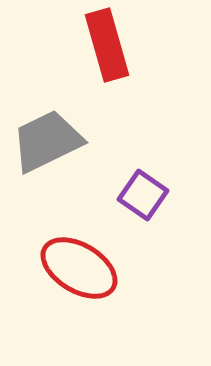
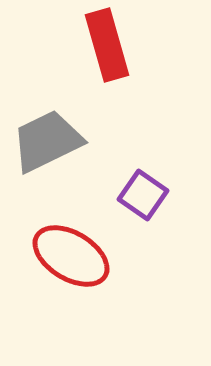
red ellipse: moved 8 px left, 12 px up
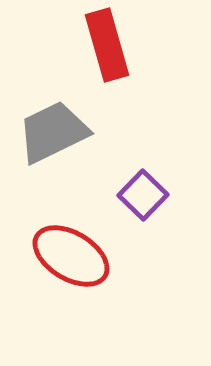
gray trapezoid: moved 6 px right, 9 px up
purple square: rotated 9 degrees clockwise
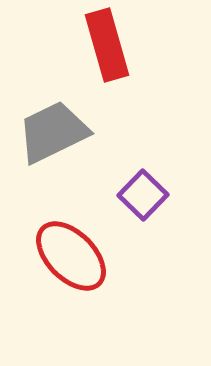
red ellipse: rotated 14 degrees clockwise
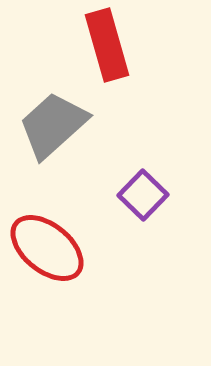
gray trapezoid: moved 7 px up; rotated 16 degrees counterclockwise
red ellipse: moved 24 px left, 8 px up; rotated 6 degrees counterclockwise
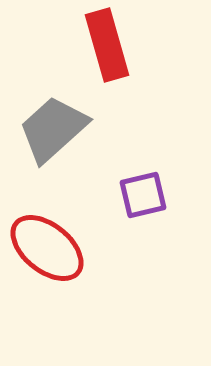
gray trapezoid: moved 4 px down
purple square: rotated 33 degrees clockwise
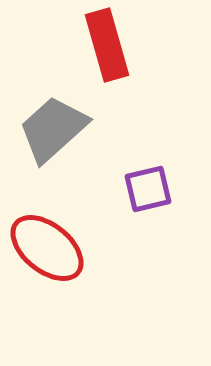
purple square: moved 5 px right, 6 px up
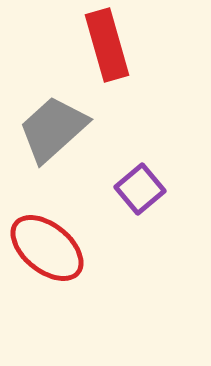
purple square: moved 8 px left; rotated 27 degrees counterclockwise
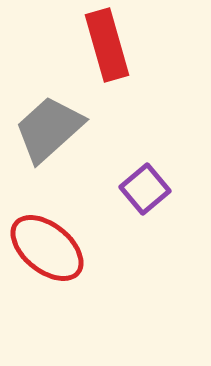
gray trapezoid: moved 4 px left
purple square: moved 5 px right
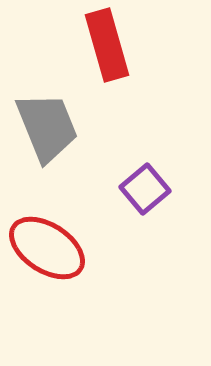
gray trapezoid: moved 2 px left, 2 px up; rotated 110 degrees clockwise
red ellipse: rotated 6 degrees counterclockwise
